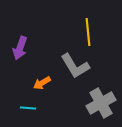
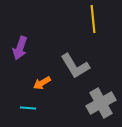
yellow line: moved 5 px right, 13 px up
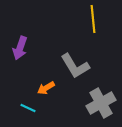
orange arrow: moved 4 px right, 5 px down
cyan line: rotated 21 degrees clockwise
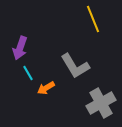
yellow line: rotated 16 degrees counterclockwise
cyan line: moved 35 px up; rotated 35 degrees clockwise
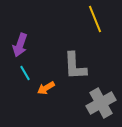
yellow line: moved 2 px right
purple arrow: moved 3 px up
gray L-shape: rotated 28 degrees clockwise
cyan line: moved 3 px left
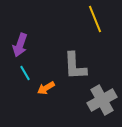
gray cross: moved 1 px right, 3 px up
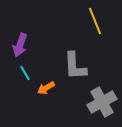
yellow line: moved 2 px down
gray cross: moved 2 px down
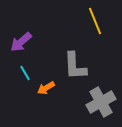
purple arrow: moved 1 px right, 3 px up; rotated 30 degrees clockwise
gray cross: moved 1 px left
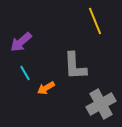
gray cross: moved 2 px down
